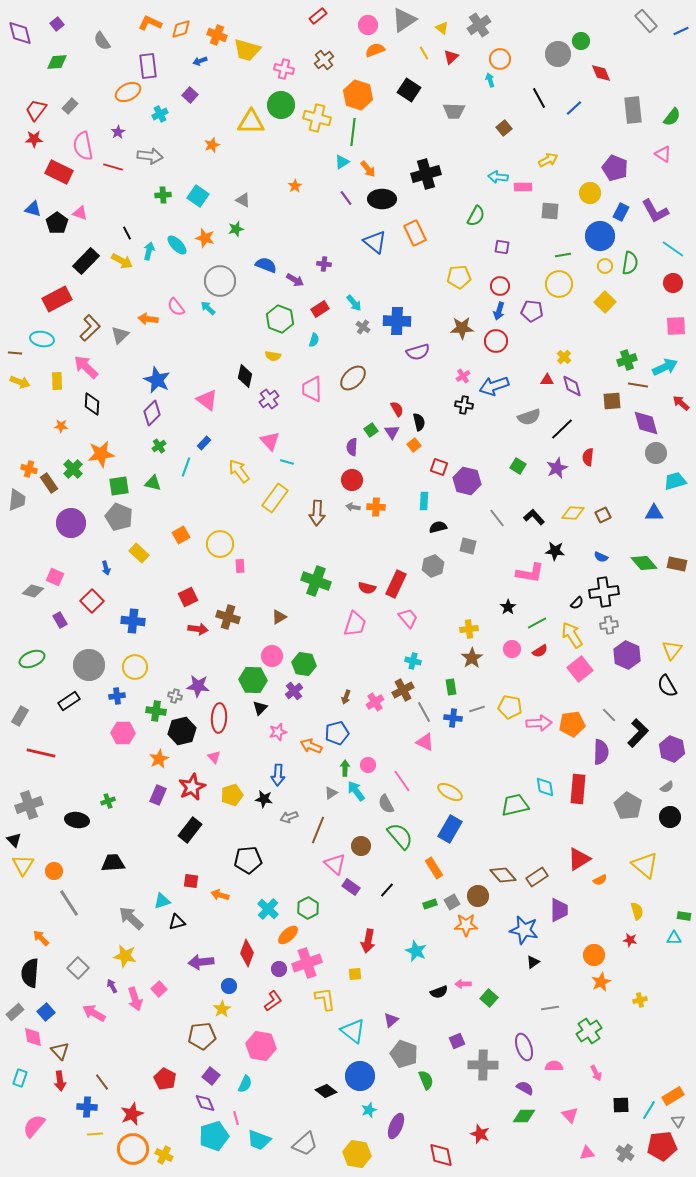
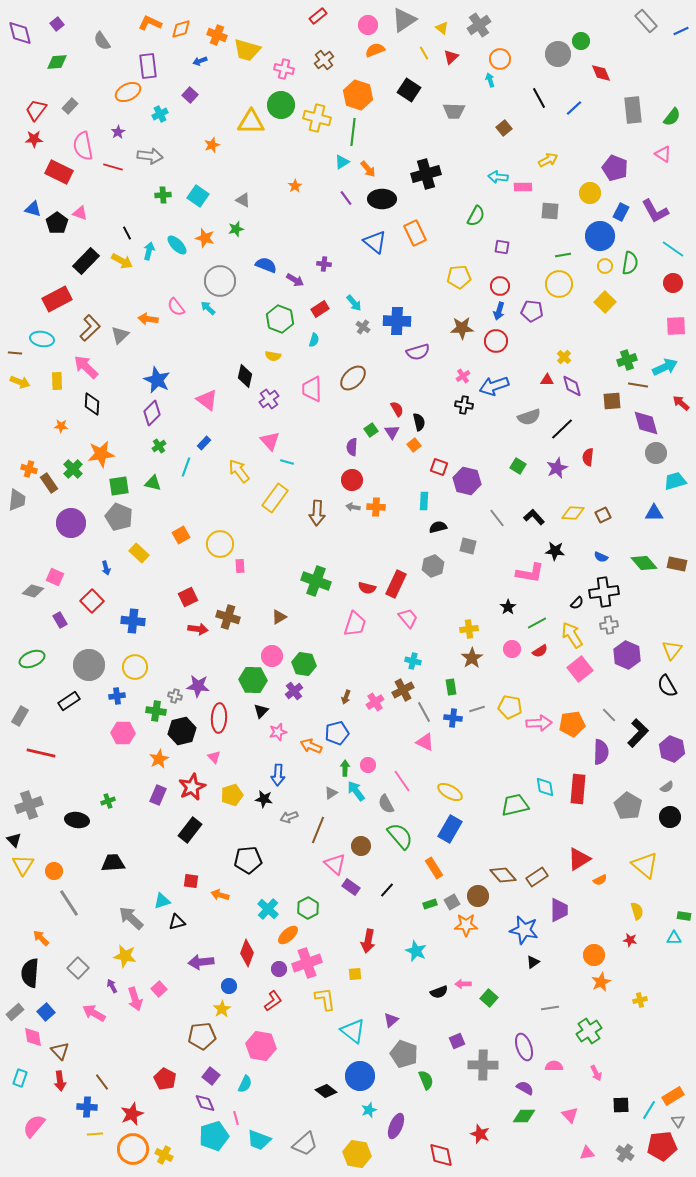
black triangle at (260, 708): moved 1 px right, 3 px down
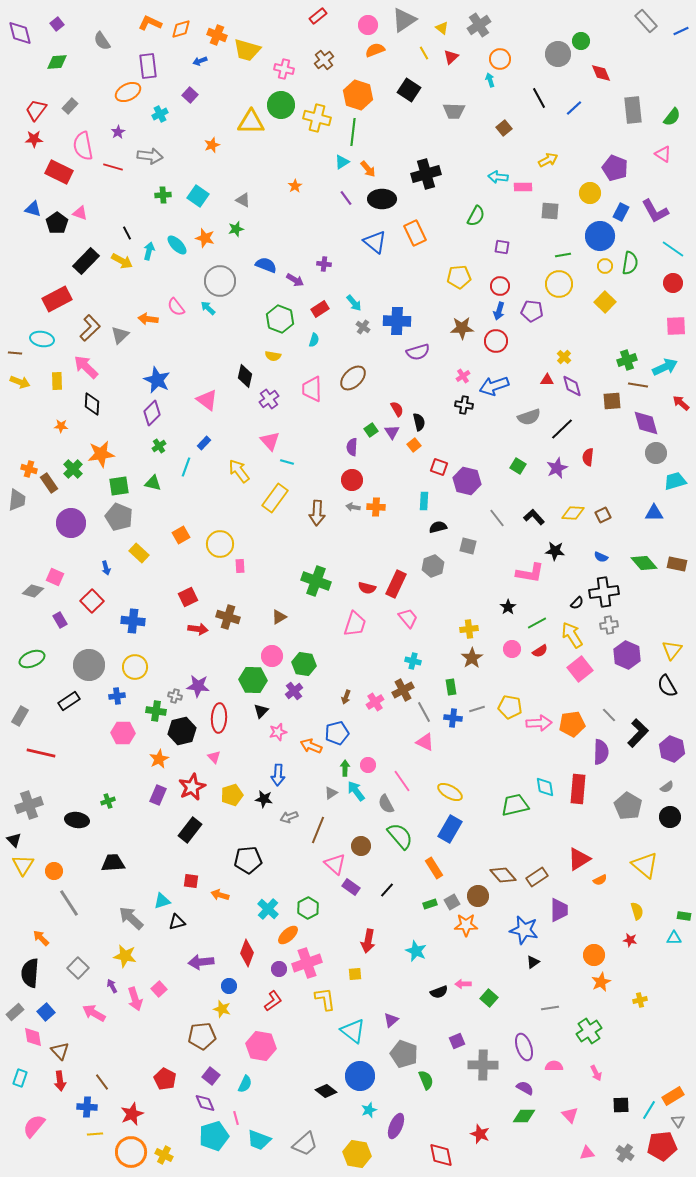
yellow star at (222, 1009): rotated 24 degrees counterclockwise
orange circle at (133, 1149): moved 2 px left, 3 px down
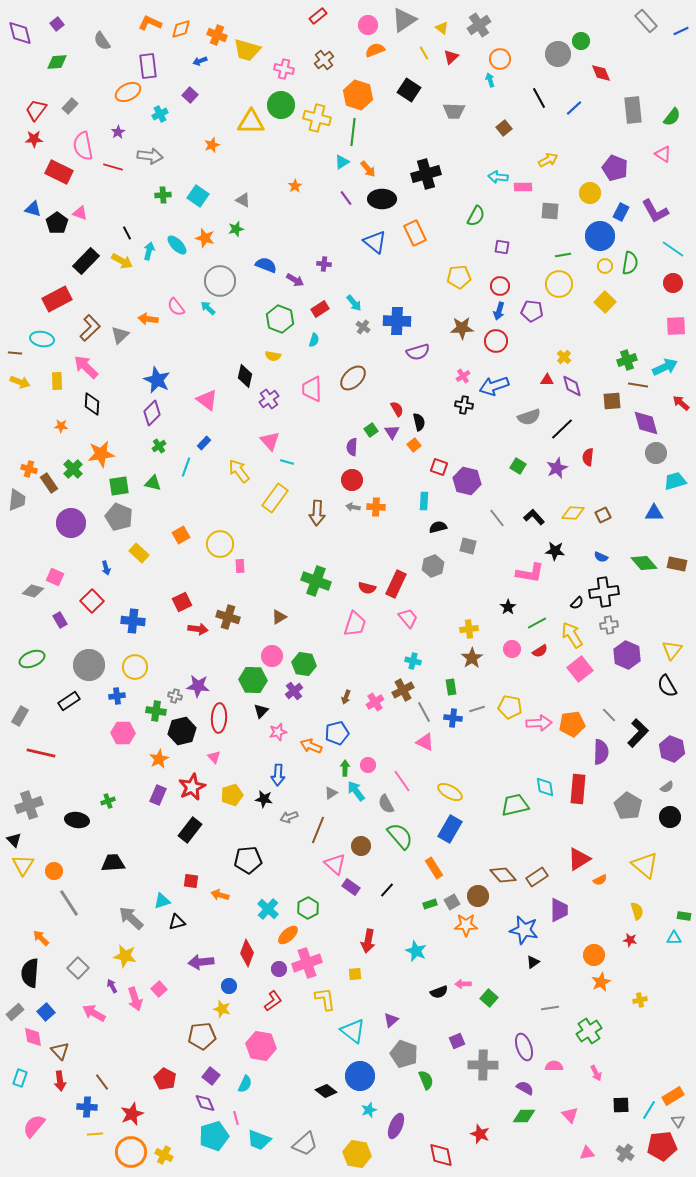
red square at (188, 597): moved 6 px left, 5 px down
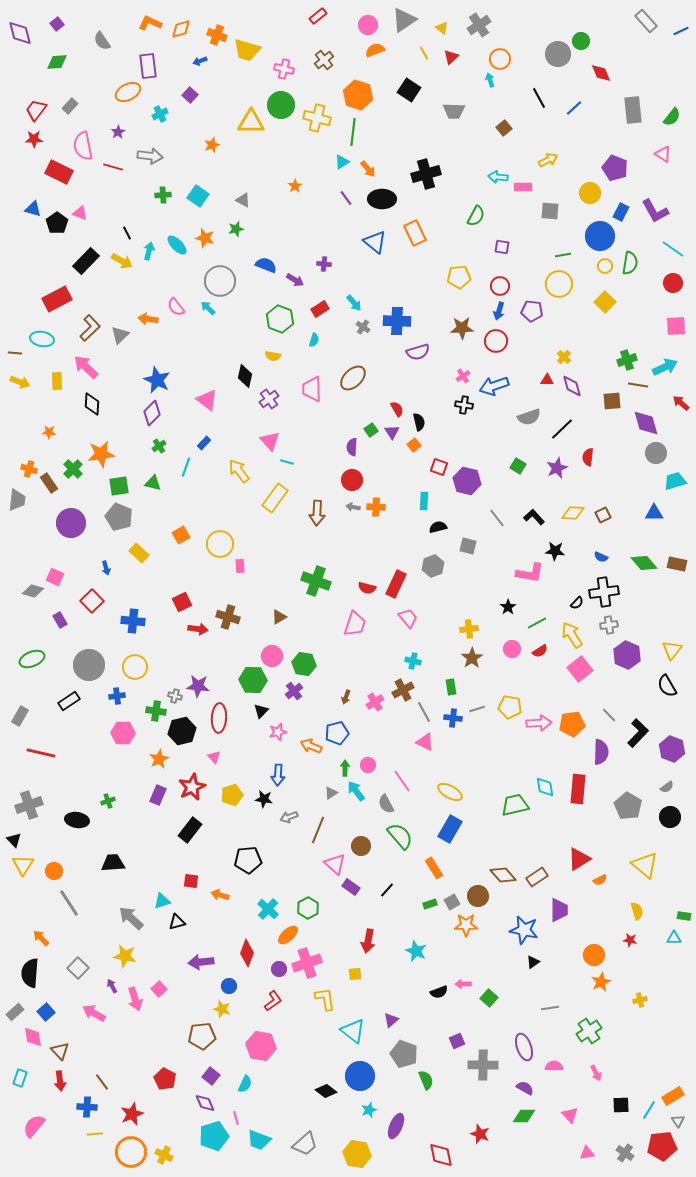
orange star at (61, 426): moved 12 px left, 6 px down
